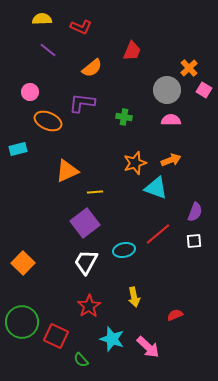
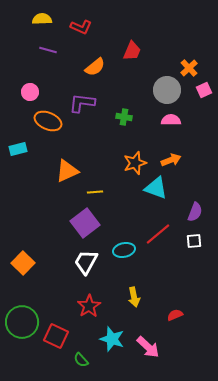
purple line: rotated 24 degrees counterclockwise
orange semicircle: moved 3 px right, 1 px up
pink square: rotated 35 degrees clockwise
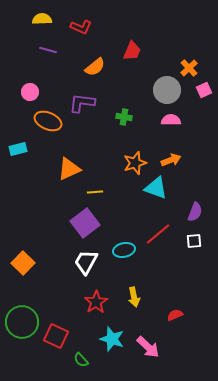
orange triangle: moved 2 px right, 2 px up
red star: moved 7 px right, 4 px up
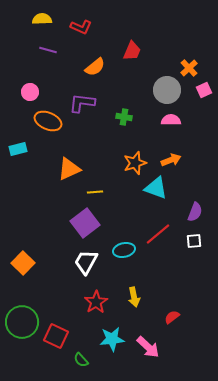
red semicircle: moved 3 px left, 2 px down; rotated 14 degrees counterclockwise
cyan star: rotated 25 degrees counterclockwise
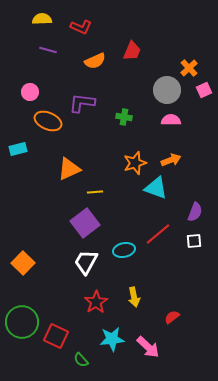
orange semicircle: moved 6 px up; rotated 15 degrees clockwise
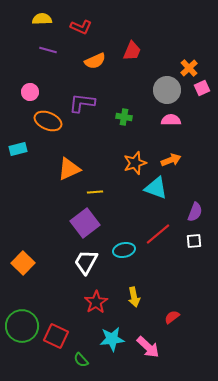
pink square: moved 2 px left, 2 px up
green circle: moved 4 px down
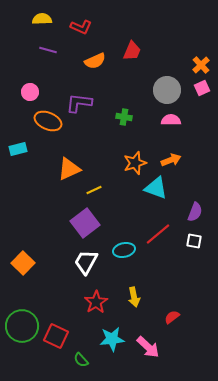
orange cross: moved 12 px right, 3 px up
purple L-shape: moved 3 px left
yellow line: moved 1 px left, 2 px up; rotated 21 degrees counterclockwise
white square: rotated 14 degrees clockwise
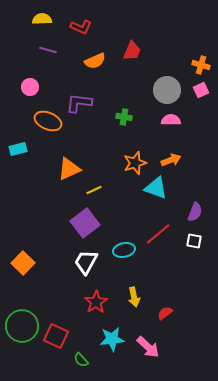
orange cross: rotated 30 degrees counterclockwise
pink square: moved 1 px left, 2 px down
pink circle: moved 5 px up
red semicircle: moved 7 px left, 4 px up
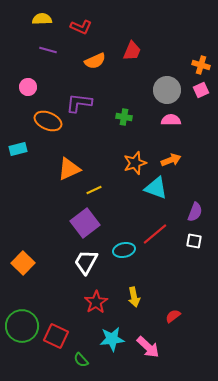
pink circle: moved 2 px left
red line: moved 3 px left
red semicircle: moved 8 px right, 3 px down
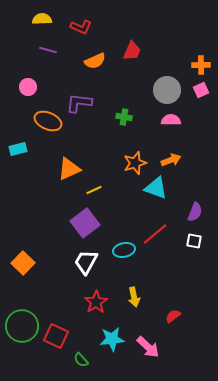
orange cross: rotated 18 degrees counterclockwise
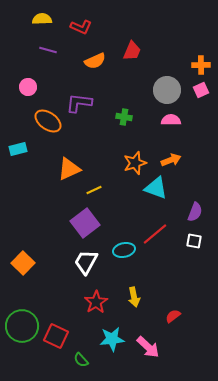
orange ellipse: rotated 12 degrees clockwise
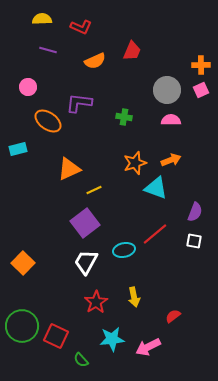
pink arrow: rotated 110 degrees clockwise
